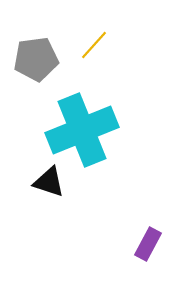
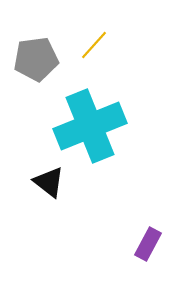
cyan cross: moved 8 px right, 4 px up
black triangle: rotated 20 degrees clockwise
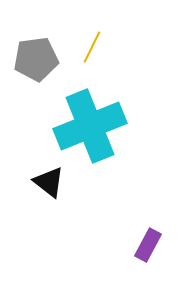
yellow line: moved 2 px left, 2 px down; rotated 16 degrees counterclockwise
purple rectangle: moved 1 px down
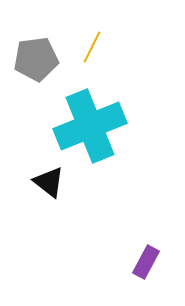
purple rectangle: moved 2 px left, 17 px down
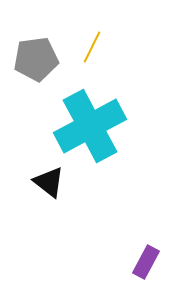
cyan cross: rotated 6 degrees counterclockwise
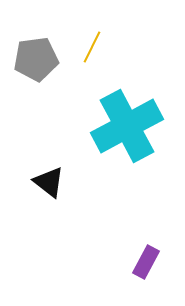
cyan cross: moved 37 px right
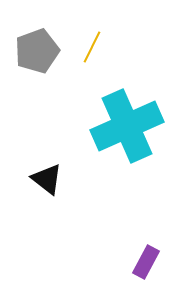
gray pentagon: moved 1 px right, 8 px up; rotated 12 degrees counterclockwise
cyan cross: rotated 4 degrees clockwise
black triangle: moved 2 px left, 3 px up
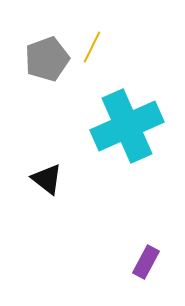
gray pentagon: moved 10 px right, 8 px down
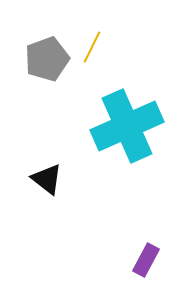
purple rectangle: moved 2 px up
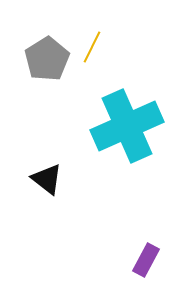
gray pentagon: rotated 12 degrees counterclockwise
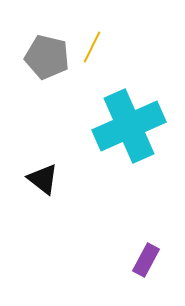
gray pentagon: moved 2 px up; rotated 27 degrees counterclockwise
cyan cross: moved 2 px right
black triangle: moved 4 px left
